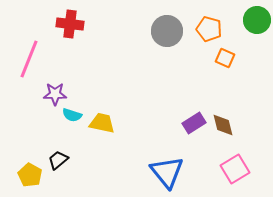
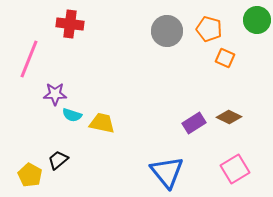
brown diamond: moved 6 px right, 8 px up; rotated 50 degrees counterclockwise
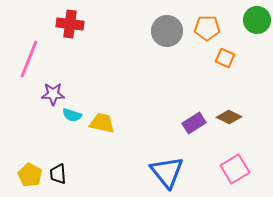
orange pentagon: moved 2 px left, 1 px up; rotated 15 degrees counterclockwise
purple star: moved 2 px left
black trapezoid: moved 14 px down; rotated 55 degrees counterclockwise
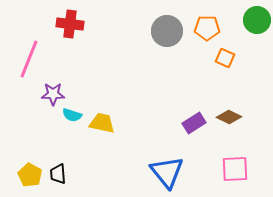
pink square: rotated 28 degrees clockwise
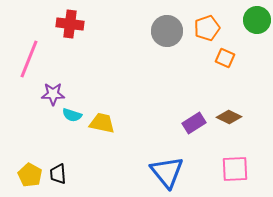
orange pentagon: rotated 20 degrees counterclockwise
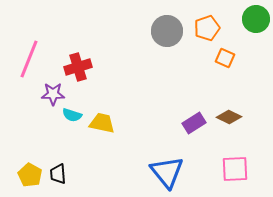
green circle: moved 1 px left, 1 px up
red cross: moved 8 px right, 43 px down; rotated 24 degrees counterclockwise
